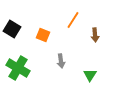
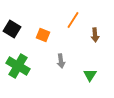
green cross: moved 2 px up
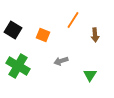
black square: moved 1 px right, 1 px down
gray arrow: rotated 80 degrees clockwise
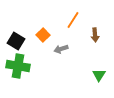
black square: moved 3 px right, 11 px down
orange square: rotated 24 degrees clockwise
gray arrow: moved 12 px up
green cross: rotated 20 degrees counterclockwise
green triangle: moved 9 px right
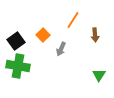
black square: rotated 24 degrees clockwise
gray arrow: rotated 48 degrees counterclockwise
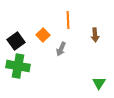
orange line: moved 5 px left; rotated 36 degrees counterclockwise
green triangle: moved 8 px down
